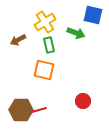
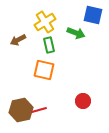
brown hexagon: rotated 15 degrees counterclockwise
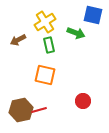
orange square: moved 1 px right, 5 px down
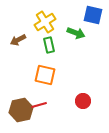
red line: moved 5 px up
